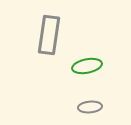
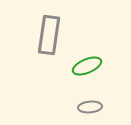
green ellipse: rotated 12 degrees counterclockwise
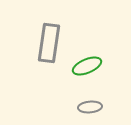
gray rectangle: moved 8 px down
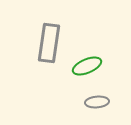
gray ellipse: moved 7 px right, 5 px up
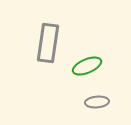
gray rectangle: moved 1 px left
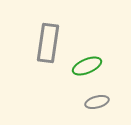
gray ellipse: rotated 10 degrees counterclockwise
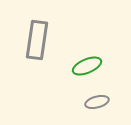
gray rectangle: moved 11 px left, 3 px up
